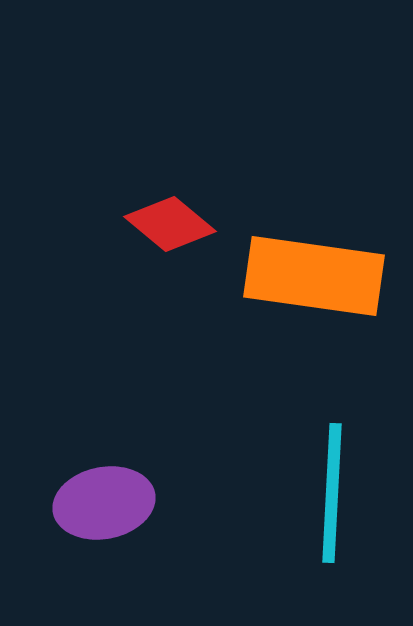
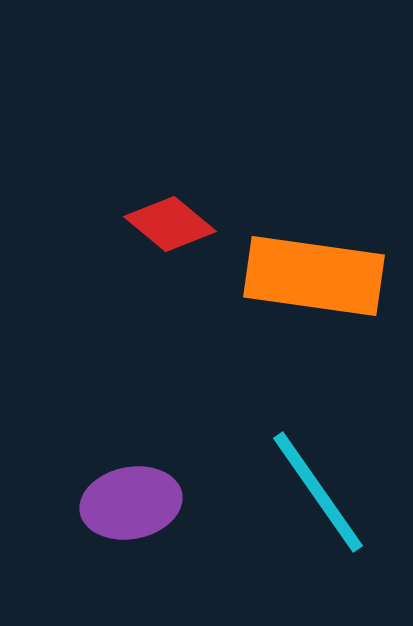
cyan line: moved 14 px left, 1 px up; rotated 38 degrees counterclockwise
purple ellipse: moved 27 px right
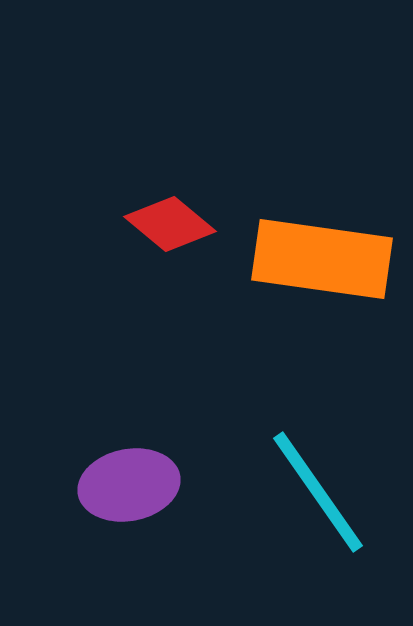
orange rectangle: moved 8 px right, 17 px up
purple ellipse: moved 2 px left, 18 px up
